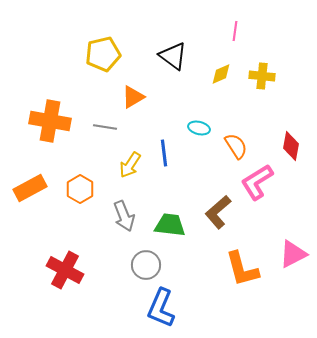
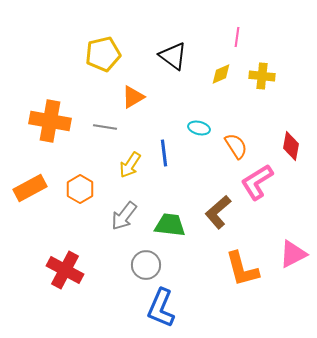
pink line: moved 2 px right, 6 px down
gray arrow: rotated 60 degrees clockwise
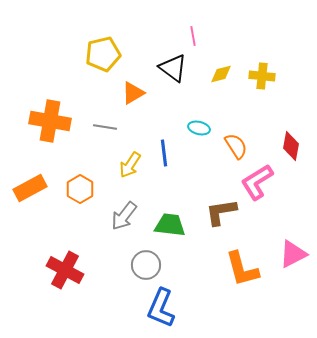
pink line: moved 44 px left, 1 px up; rotated 18 degrees counterclockwise
black triangle: moved 12 px down
yellow diamond: rotated 10 degrees clockwise
orange triangle: moved 4 px up
brown L-shape: moved 3 px right; rotated 32 degrees clockwise
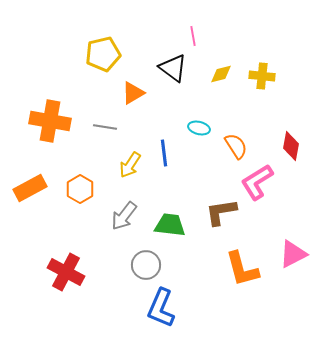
red cross: moved 1 px right, 2 px down
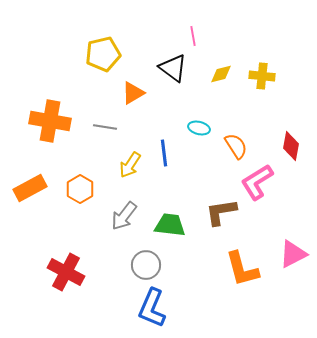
blue L-shape: moved 9 px left
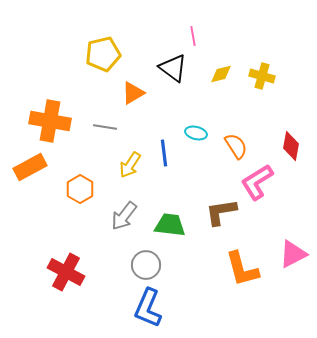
yellow cross: rotated 10 degrees clockwise
cyan ellipse: moved 3 px left, 5 px down
orange rectangle: moved 21 px up
blue L-shape: moved 4 px left
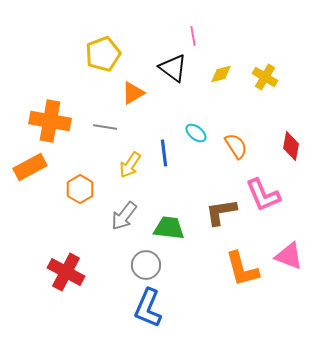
yellow pentagon: rotated 8 degrees counterclockwise
yellow cross: moved 3 px right, 1 px down; rotated 15 degrees clockwise
cyan ellipse: rotated 25 degrees clockwise
pink L-shape: moved 6 px right, 13 px down; rotated 81 degrees counterclockwise
green trapezoid: moved 1 px left, 3 px down
pink triangle: moved 4 px left, 2 px down; rotated 48 degrees clockwise
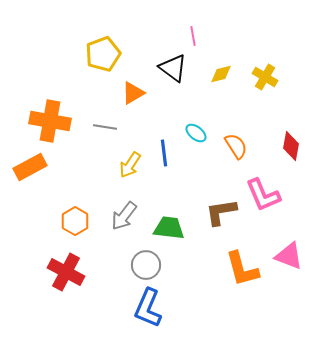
orange hexagon: moved 5 px left, 32 px down
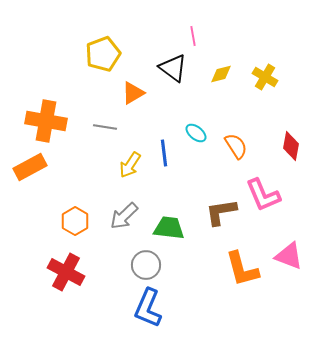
orange cross: moved 4 px left
gray arrow: rotated 8 degrees clockwise
